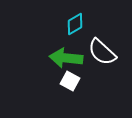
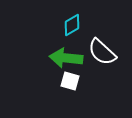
cyan diamond: moved 3 px left, 1 px down
white square: rotated 12 degrees counterclockwise
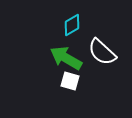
green arrow: rotated 24 degrees clockwise
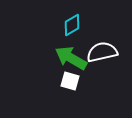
white semicircle: rotated 124 degrees clockwise
green arrow: moved 5 px right
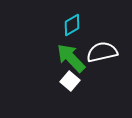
green arrow: rotated 16 degrees clockwise
white square: rotated 24 degrees clockwise
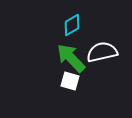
white square: rotated 24 degrees counterclockwise
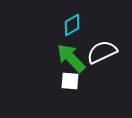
white semicircle: rotated 12 degrees counterclockwise
white square: rotated 12 degrees counterclockwise
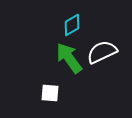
green arrow: moved 2 px left; rotated 8 degrees clockwise
white square: moved 20 px left, 12 px down
